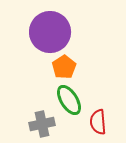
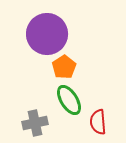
purple circle: moved 3 px left, 2 px down
gray cross: moved 7 px left, 1 px up
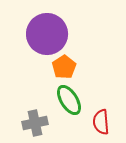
red semicircle: moved 3 px right
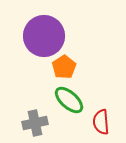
purple circle: moved 3 px left, 2 px down
green ellipse: rotated 16 degrees counterclockwise
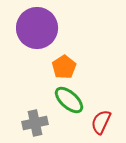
purple circle: moved 7 px left, 8 px up
red semicircle: rotated 30 degrees clockwise
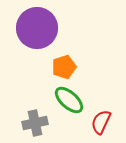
orange pentagon: rotated 15 degrees clockwise
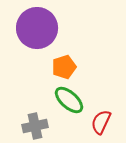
gray cross: moved 3 px down
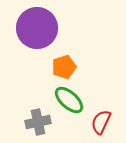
gray cross: moved 3 px right, 4 px up
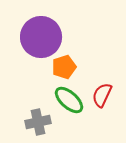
purple circle: moved 4 px right, 9 px down
red semicircle: moved 1 px right, 27 px up
